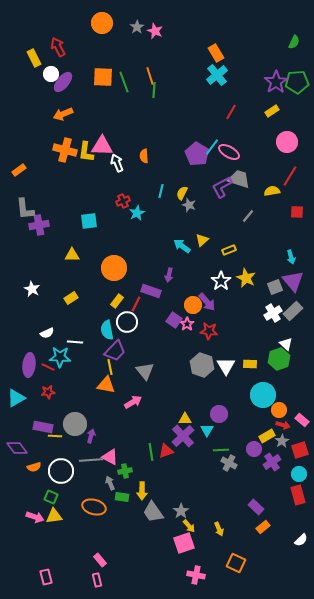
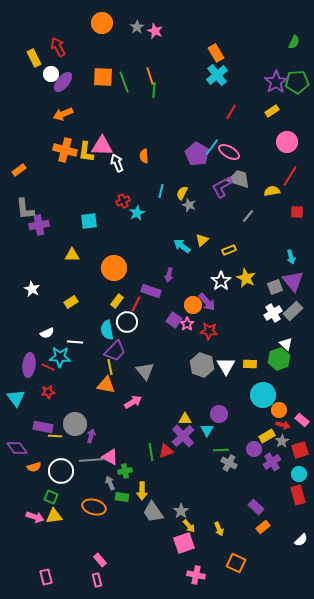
yellow rectangle at (71, 298): moved 4 px down
cyan triangle at (16, 398): rotated 36 degrees counterclockwise
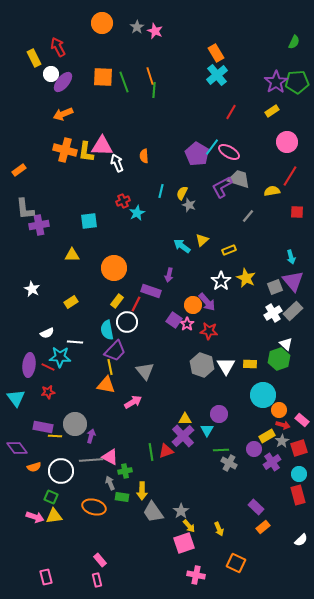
red square at (300, 450): moved 1 px left, 2 px up
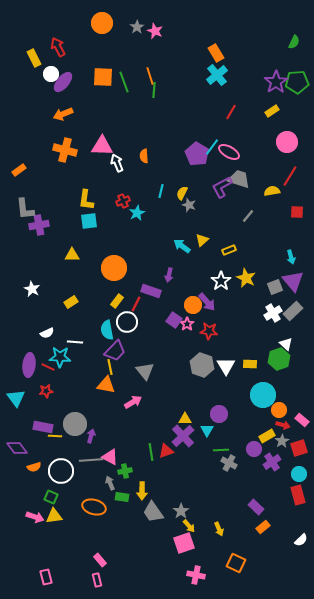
yellow L-shape at (86, 152): moved 48 px down
red star at (48, 392): moved 2 px left, 1 px up
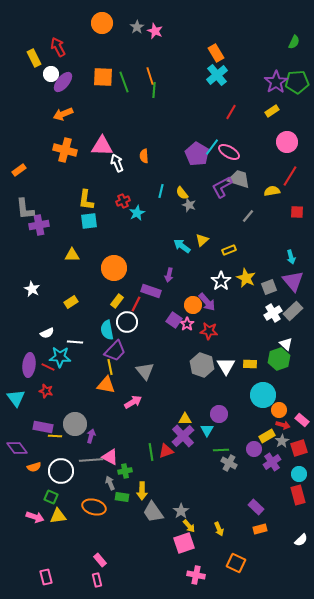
yellow semicircle at (182, 193): rotated 64 degrees counterclockwise
gray square at (275, 287): moved 6 px left
red star at (46, 391): rotated 24 degrees clockwise
yellow triangle at (54, 516): moved 4 px right
orange rectangle at (263, 527): moved 3 px left, 2 px down; rotated 24 degrees clockwise
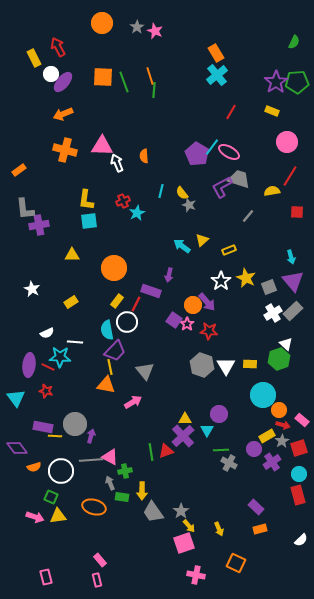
yellow rectangle at (272, 111): rotated 56 degrees clockwise
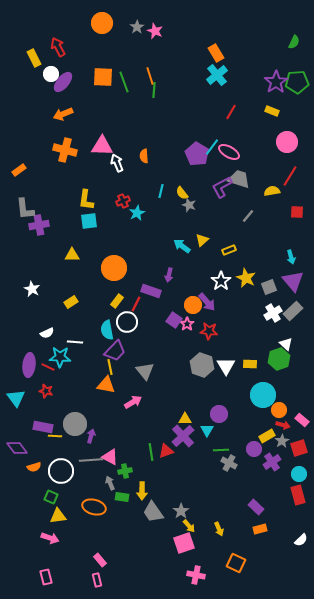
pink arrow at (35, 517): moved 15 px right, 21 px down
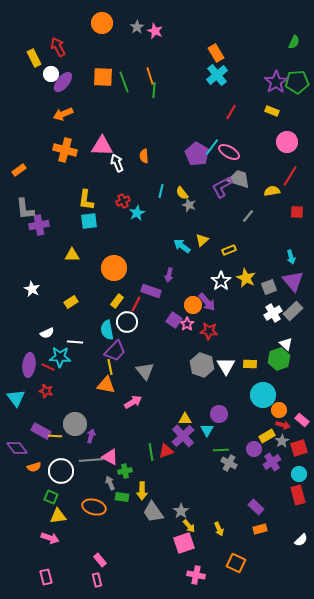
purple rectangle at (43, 427): moved 2 px left, 4 px down; rotated 18 degrees clockwise
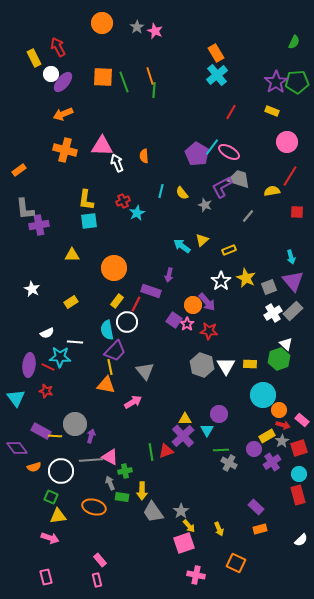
gray star at (189, 205): moved 16 px right
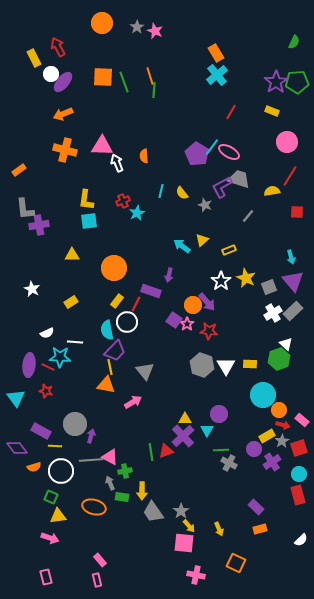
yellow line at (55, 436): moved 10 px down
pink square at (184, 543): rotated 25 degrees clockwise
